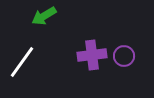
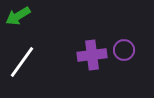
green arrow: moved 26 px left
purple circle: moved 6 px up
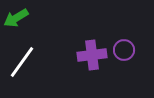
green arrow: moved 2 px left, 2 px down
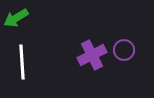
purple cross: rotated 20 degrees counterclockwise
white line: rotated 40 degrees counterclockwise
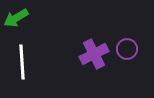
purple circle: moved 3 px right, 1 px up
purple cross: moved 2 px right, 1 px up
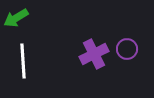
white line: moved 1 px right, 1 px up
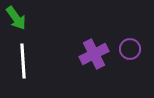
green arrow: rotated 95 degrees counterclockwise
purple circle: moved 3 px right
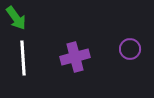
purple cross: moved 19 px left, 3 px down; rotated 12 degrees clockwise
white line: moved 3 px up
